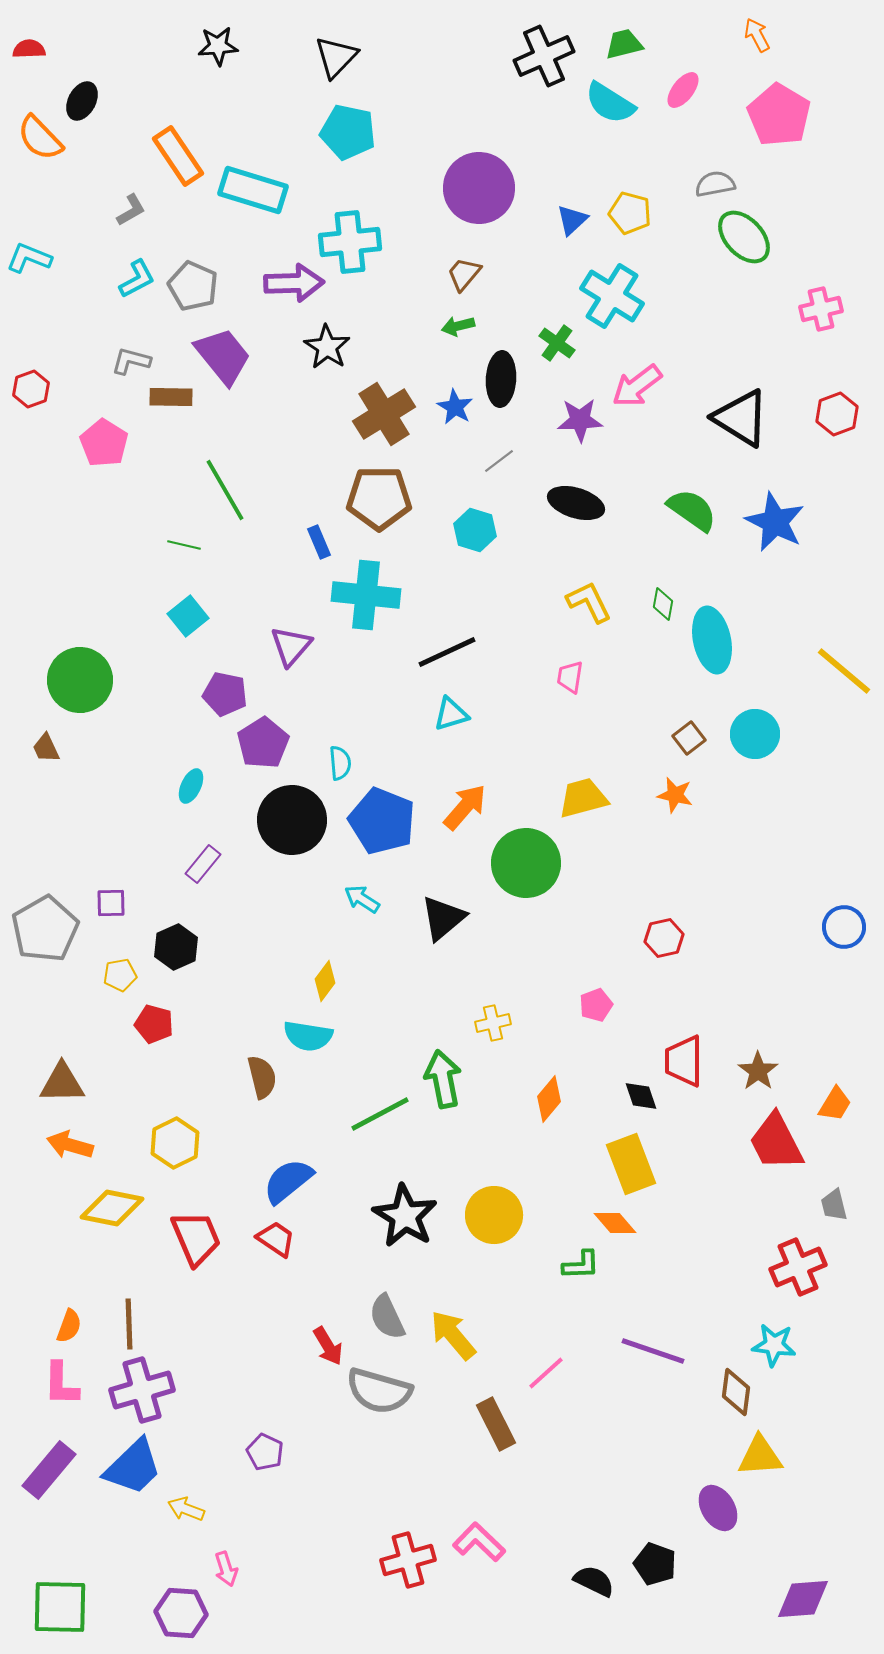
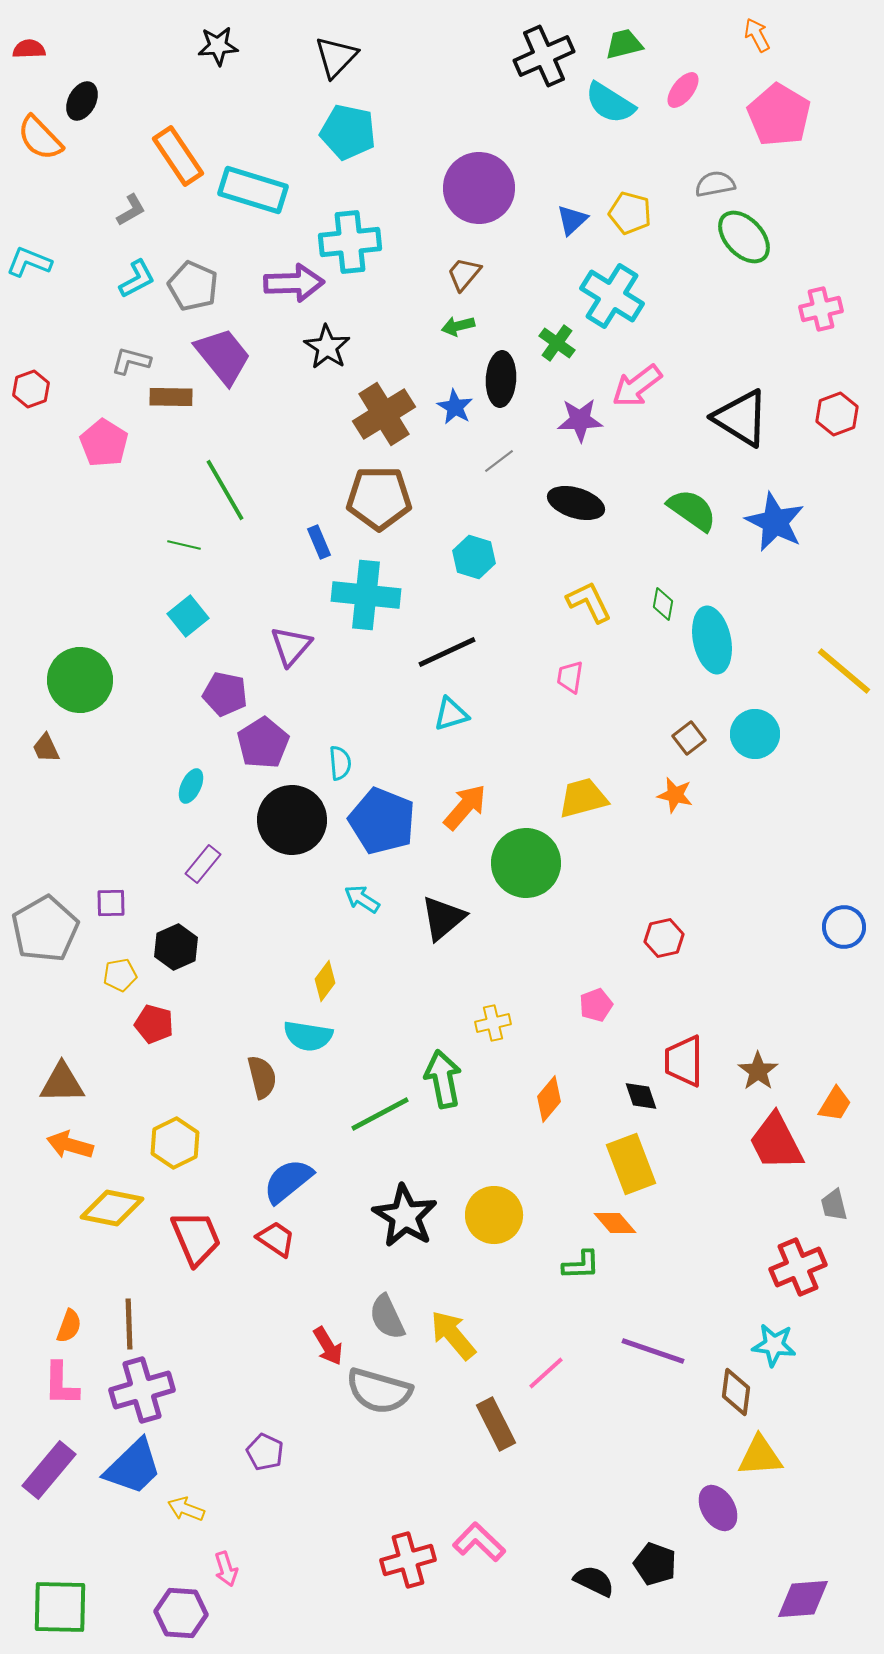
cyan L-shape at (29, 258): moved 4 px down
cyan hexagon at (475, 530): moved 1 px left, 27 px down
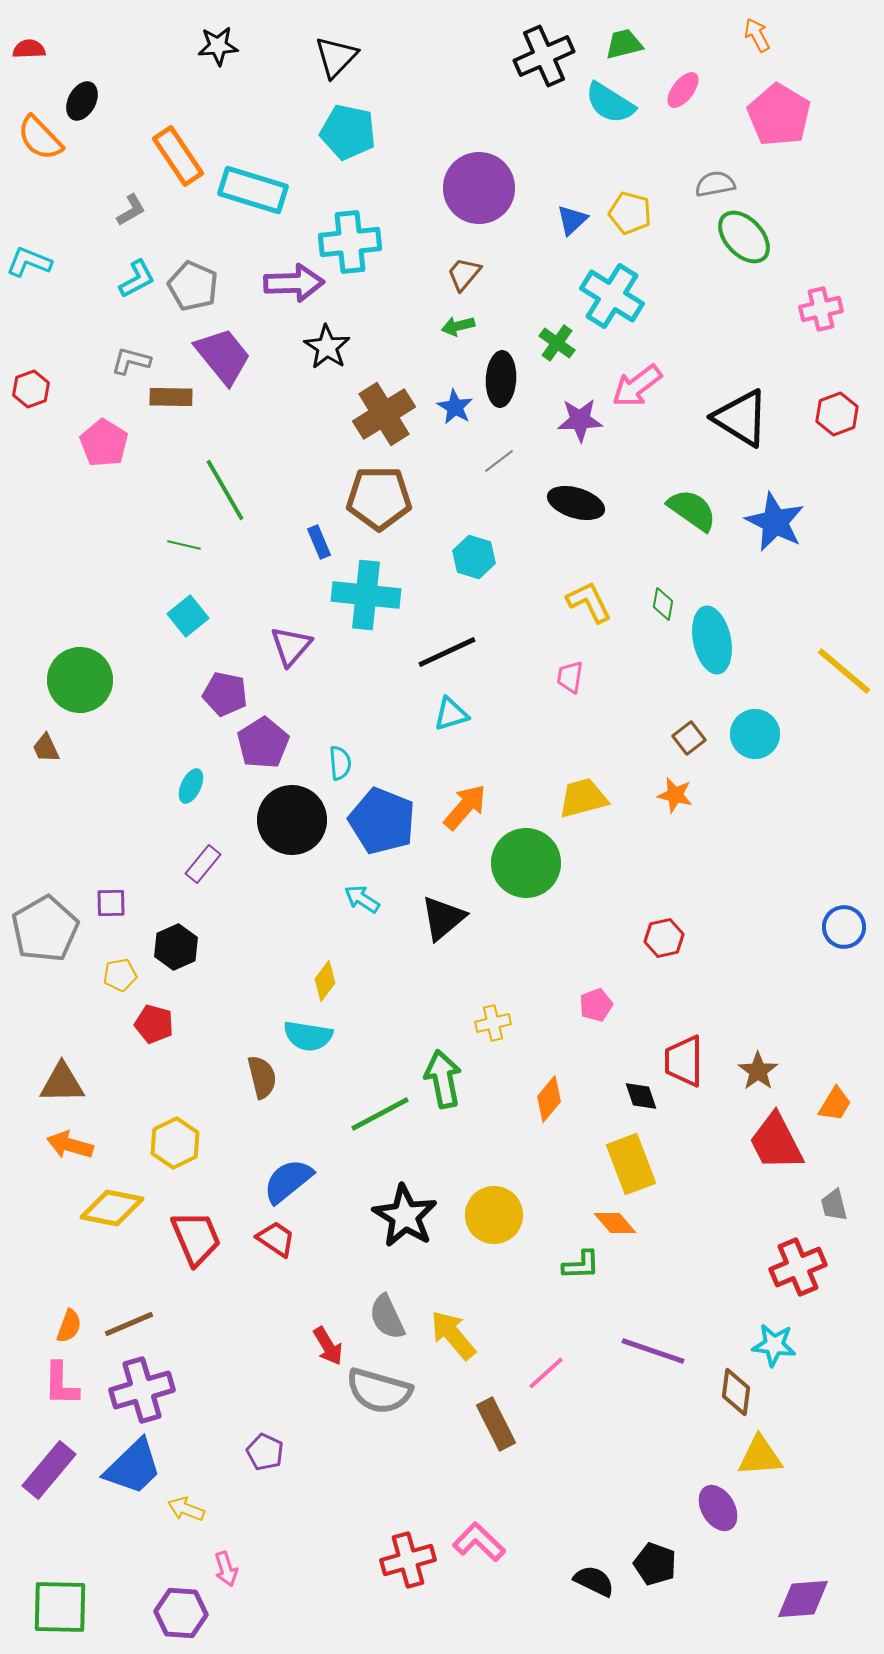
brown line at (129, 1324): rotated 69 degrees clockwise
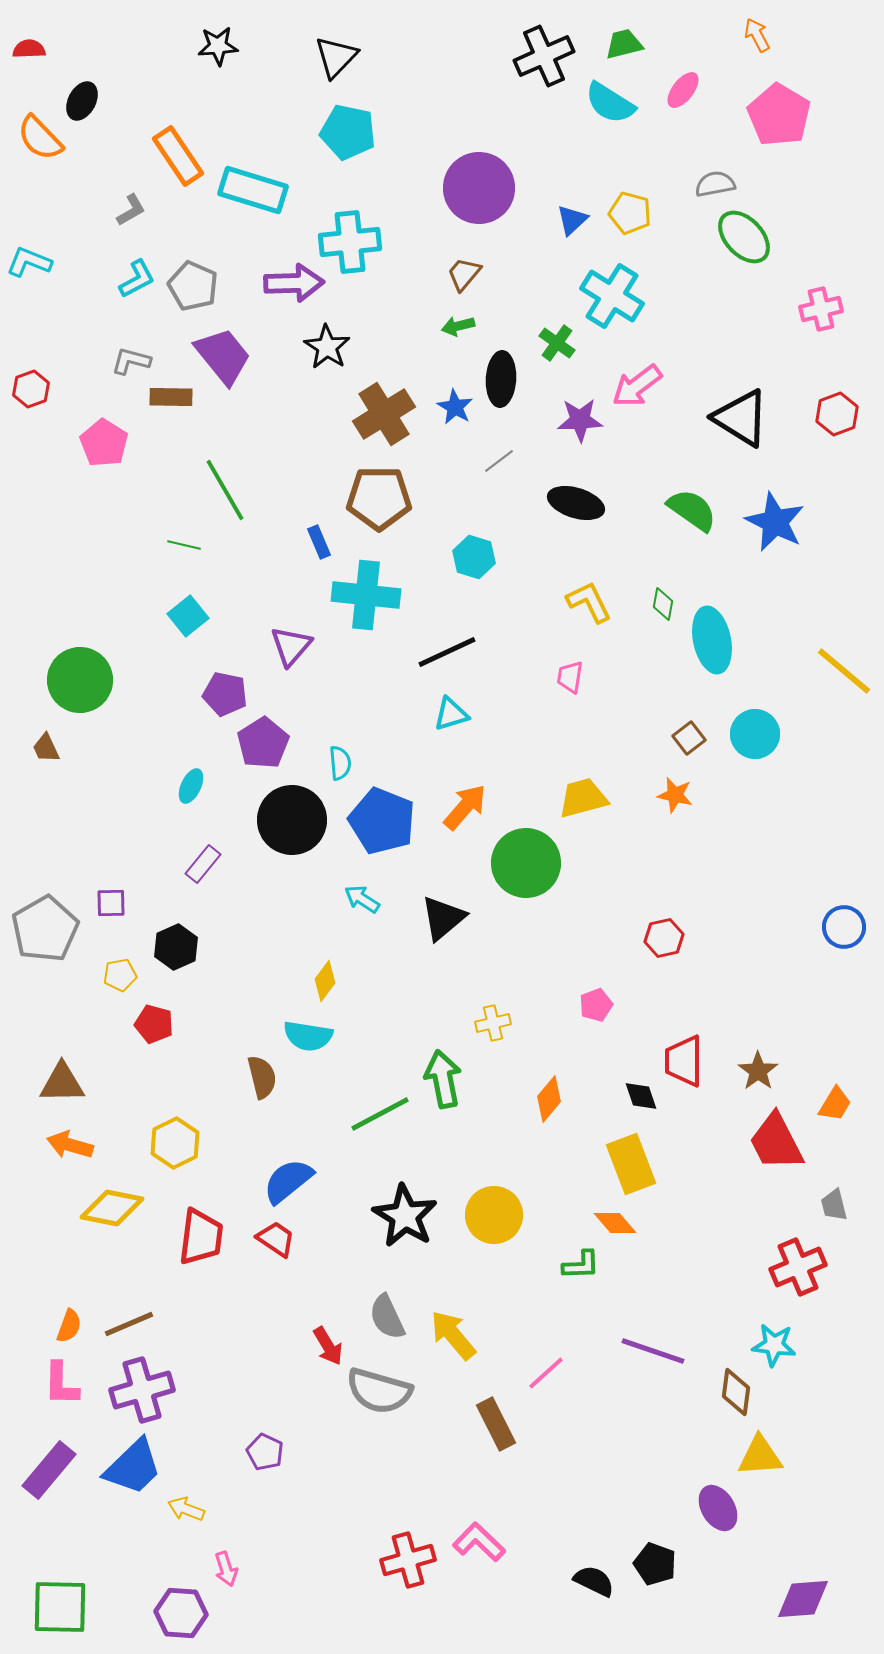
red trapezoid at (196, 1238): moved 5 px right, 1 px up; rotated 30 degrees clockwise
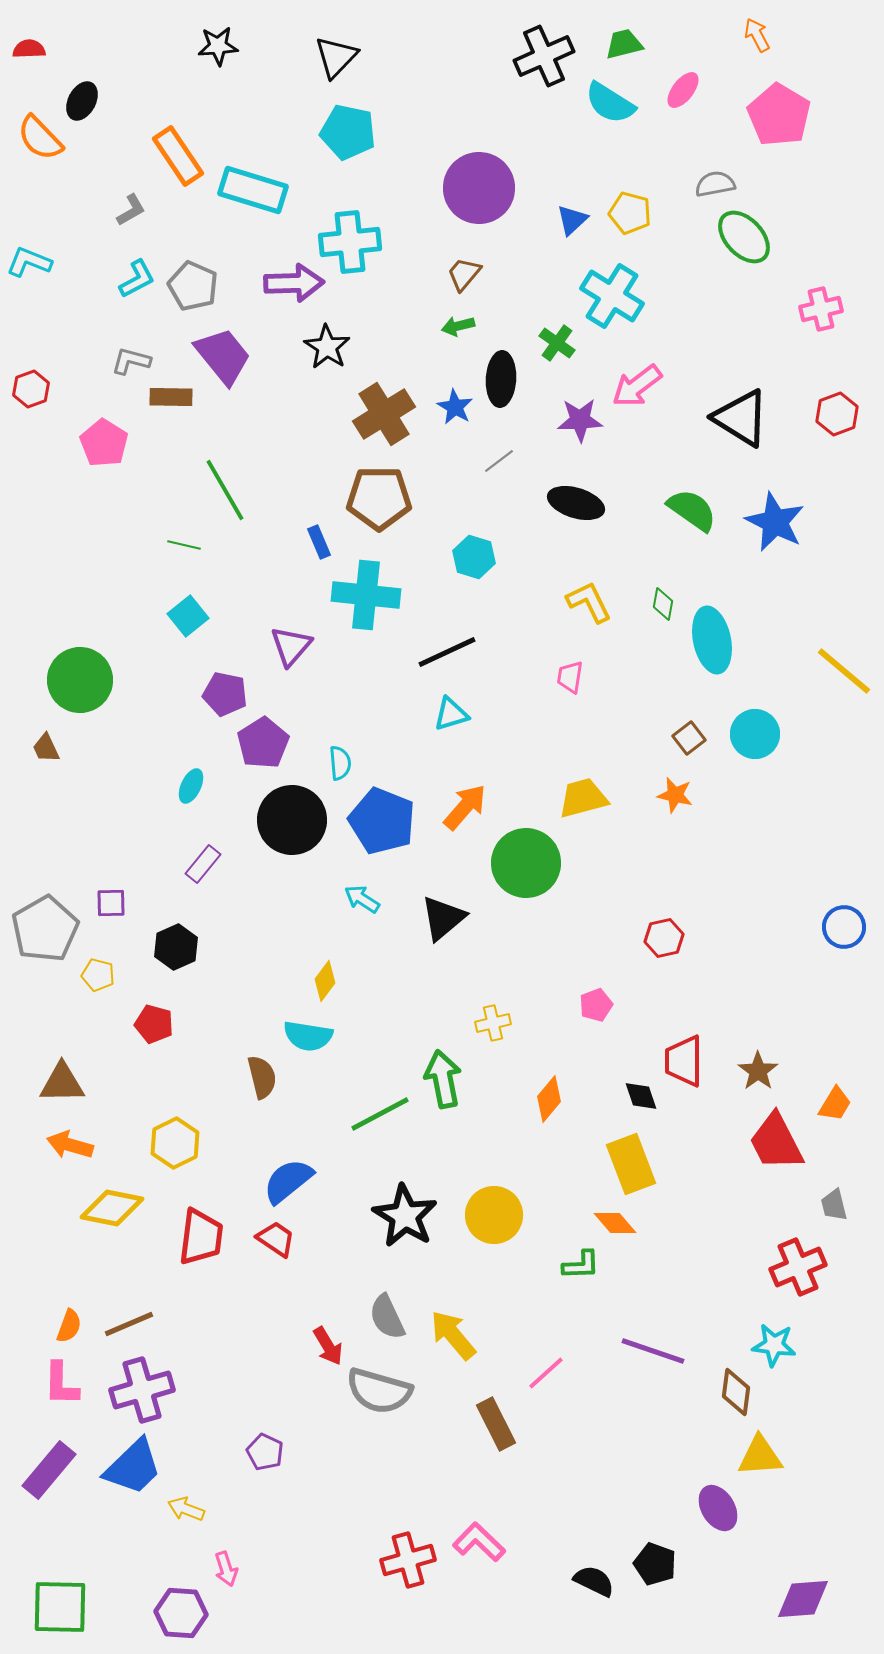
yellow pentagon at (120, 975): moved 22 px left; rotated 24 degrees clockwise
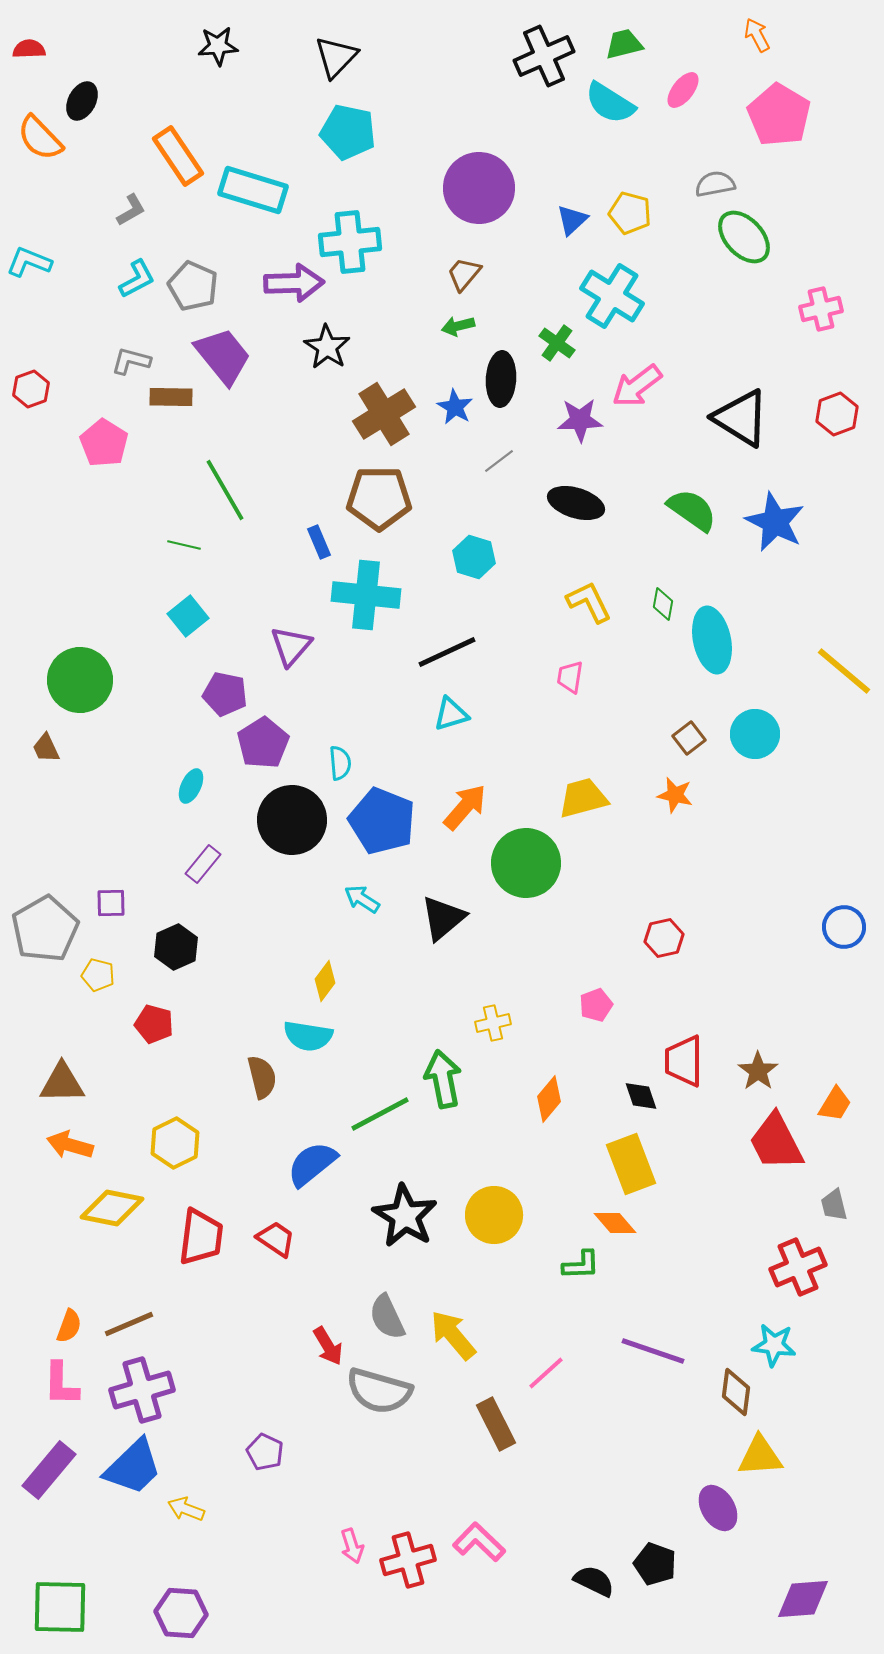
blue semicircle at (288, 1181): moved 24 px right, 17 px up
pink arrow at (226, 1569): moved 126 px right, 23 px up
